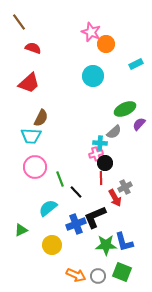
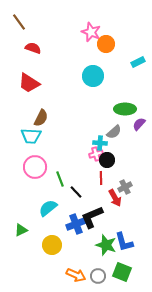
cyan rectangle: moved 2 px right, 2 px up
red trapezoid: rotated 75 degrees clockwise
green ellipse: rotated 25 degrees clockwise
black circle: moved 2 px right, 3 px up
black L-shape: moved 3 px left
green star: rotated 20 degrees clockwise
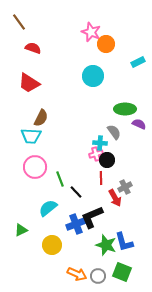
purple semicircle: rotated 72 degrees clockwise
gray semicircle: rotated 84 degrees counterclockwise
orange arrow: moved 1 px right, 1 px up
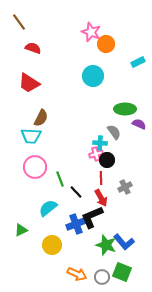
red arrow: moved 14 px left
blue L-shape: rotated 25 degrees counterclockwise
gray circle: moved 4 px right, 1 px down
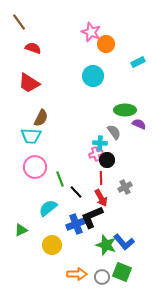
green ellipse: moved 1 px down
orange arrow: rotated 24 degrees counterclockwise
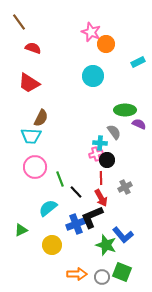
blue L-shape: moved 1 px left, 7 px up
